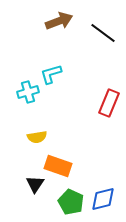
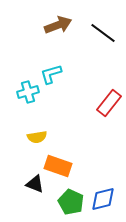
brown arrow: moved 1 px left, 4 px down
red rectangle: rotated 16 degrees clockwise
black triangle: rotated 42 degrees counterclockwise
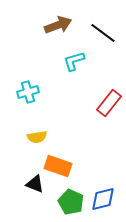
cyan L-shape: moved 23 px right, 13 px up
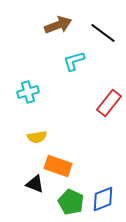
blue diamond: rotated 8 degrees counterclockwise
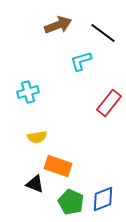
cyan L-shape: moved 7 px right
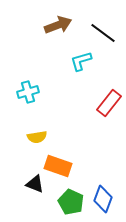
blue diamond: rotated 48 degrees counterclockwise
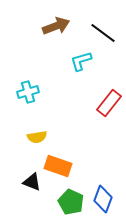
brown arrow: moved 2 px left, 1 px down
black triangle: moved 3 px left, 2 px up
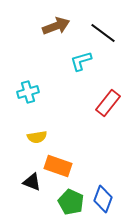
red rectangle: moved 1 px left
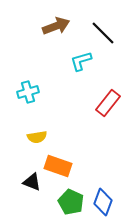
black line: rotated 8 degrees clockwise
blue diamond: moved 3 px down
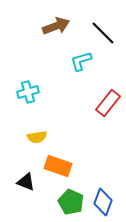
black triangle: moved 6 px left
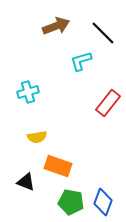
green pentagon: rotated 15 degrees counterclockwise
